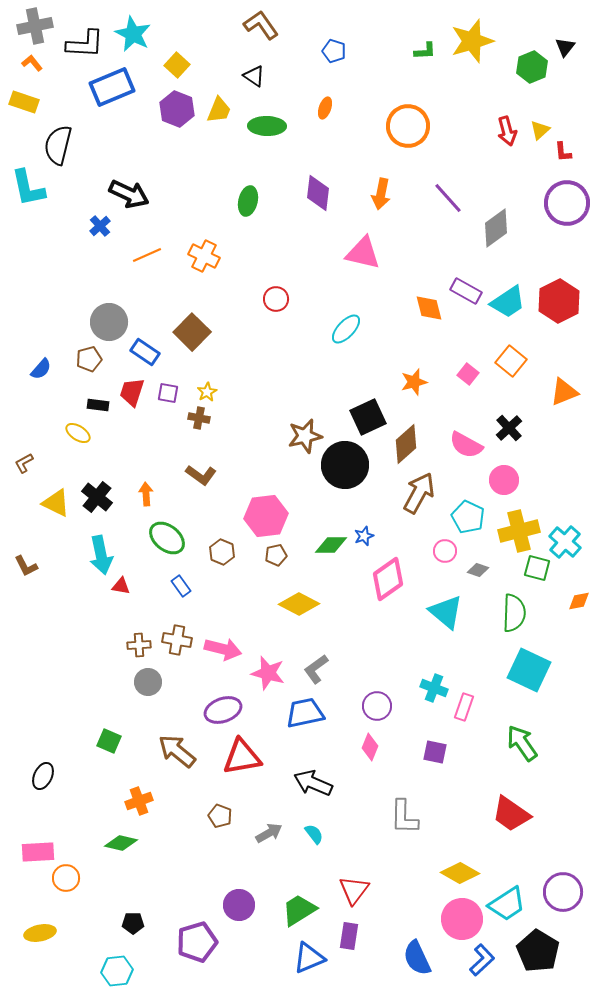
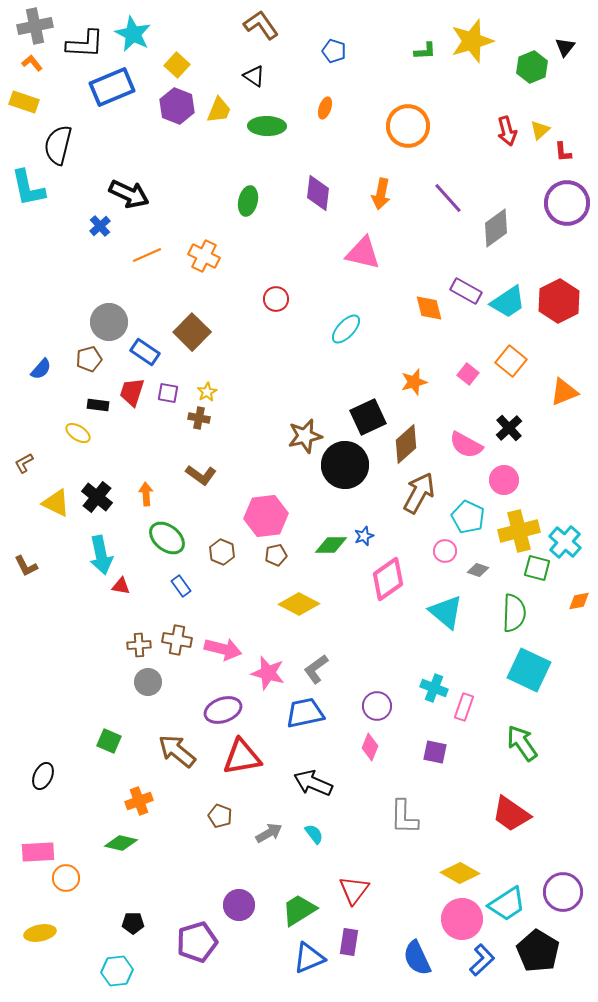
purple hexagon at (177, 109): moved 3 px up
purple rectangle at (349, 936): moved 6 px down
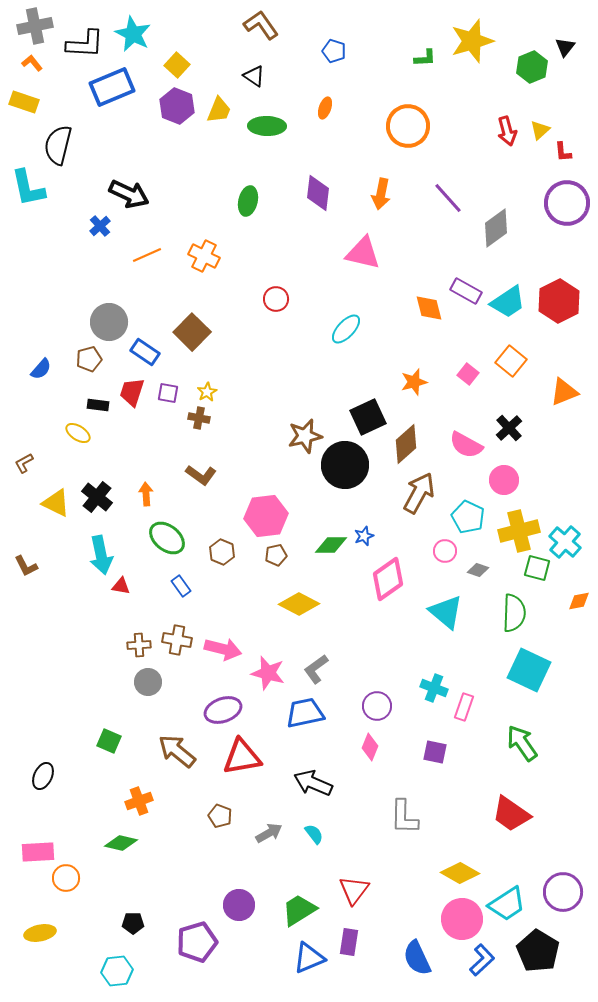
green L-shape at (425, 51): moved 7 px down
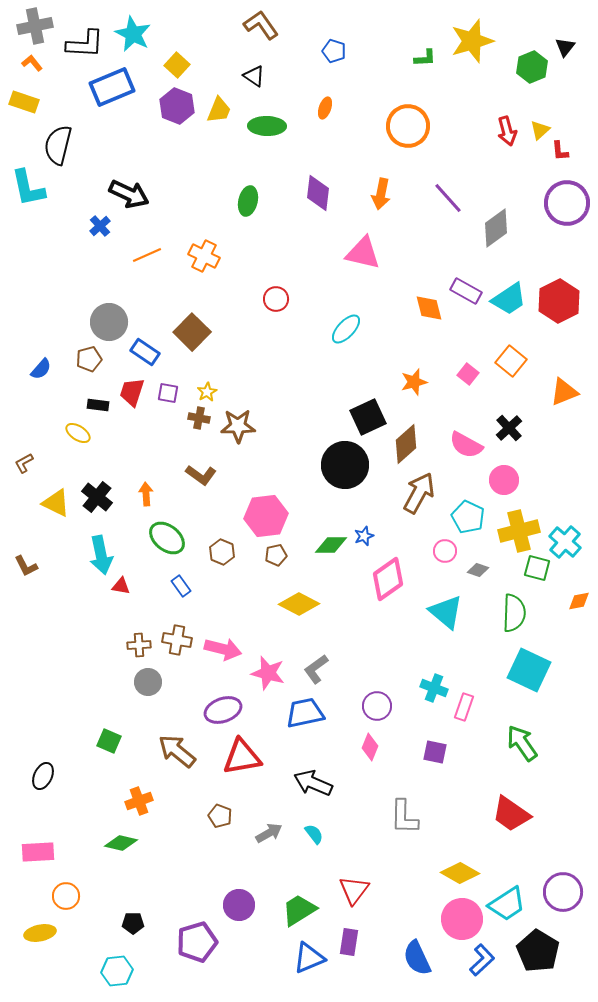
red L-shape at (563, 152): moved 3 px left, 1 px up
cyan trapezoid at (508, 302): moved 1 px right, 3 px up
brown star at (305, 436): moved 67 px left, 10 px up; rotated 12 degrees clockwise
orange circle at (66, 878): moved 18 px down
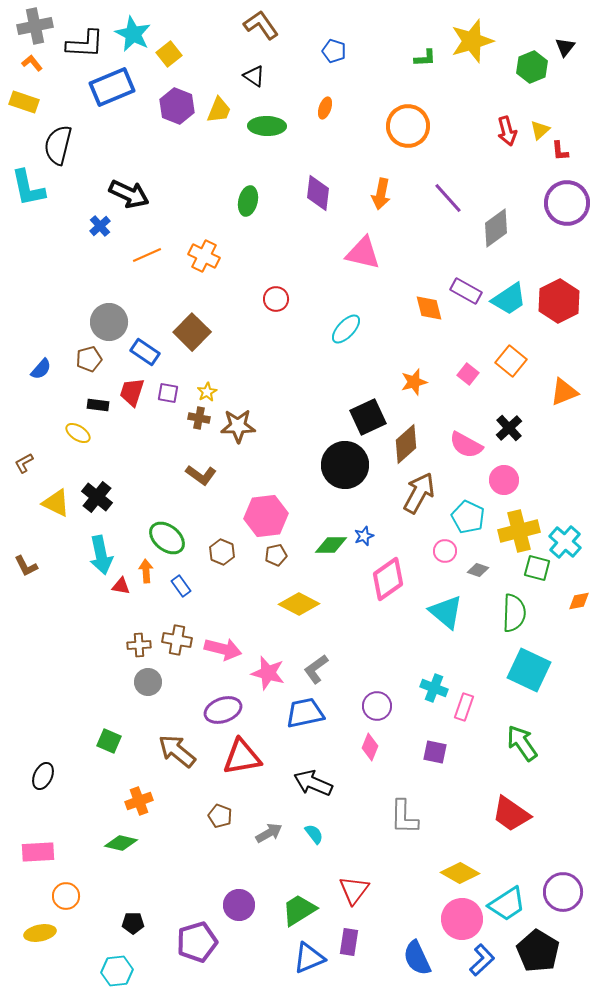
yellow square at (177, 65): moved 8 px left, 11 px up; rotated 10 degrees clockwise
orange arrow at (146, 494): moved 77 px down
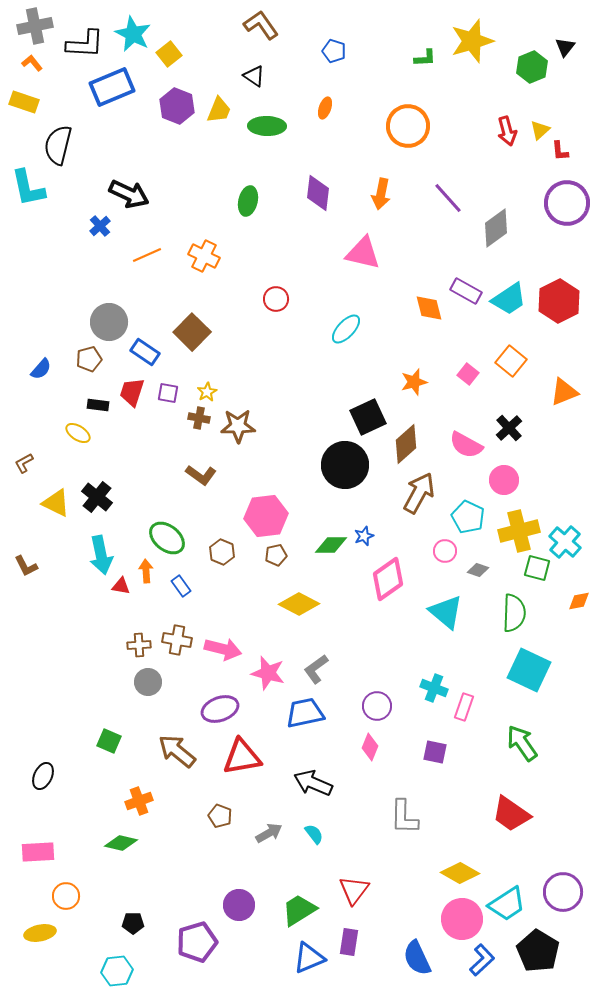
purple ellipse at (223, 710): moved 3 px left, 1 px up
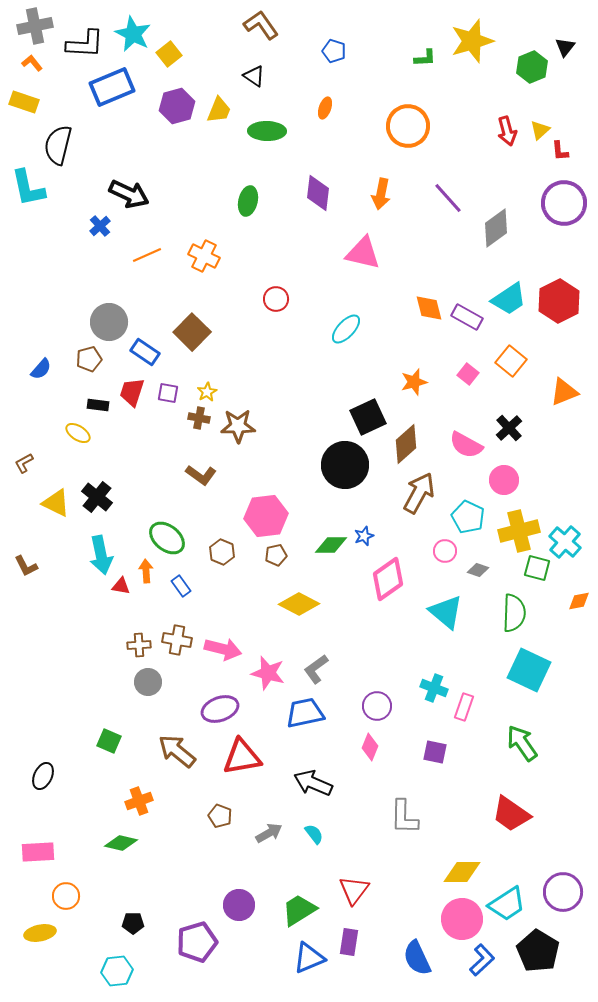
purple hexagon at (177, 106): rotated 24 degrees clockwise
green ellipse at (267, 126): moved 5 px down
purple circle at (567, 203): moved 3 px left
purple rectangle at (466, 291): moved 1 px right, 26 px down
yellow diamond at (460, 873): moved 2 px right, 1 px up; rotated 30 degrees counterclockwise
